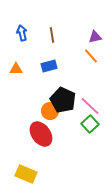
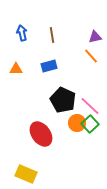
orange circle: moved 27 px right, 12 px down
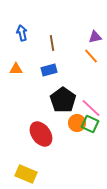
brown line: moved 8 px down
blue rectangle: moved 4 px down
black pentagon: rotated 10 degrees clockwise
pink line: moved 1 px right, 2 px down
green square: rotated 24 degrees counterclockwise
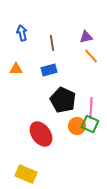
purple triangle: moved 9 px left
black pentagon: rotated 10 degrees counterclockwise
pink line: rotated 50 degrees clockwise
orange circle: moved 3 px down
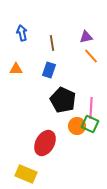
blue rectangle: rotated 56 degrees counterclockwise
red ellipse: moved 4 px right, 9 px down; rotated 65 degrees clockwise
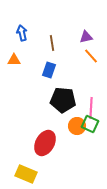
orange triangle: moved 2 px left, 9 px up
black pentagon: rotated 20 degrees counterclockwise
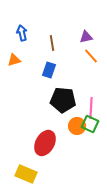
orange triangle: rotated 16 degrees counterclockwise
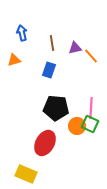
purple triangle: moved 11 px left, 11 px down
black pentagon: moved 7 px left, 8 px down
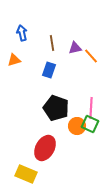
black pentagon: rotated 15 degrees clockwise
red ellipse: moved 5 px down
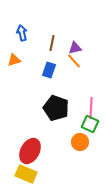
brown line: rotated 21 degrees clockwise
orange line: moved 17 px left, 5 px down
orange circle: moved 3 px right, 16 px down
red ellipse: moved 15 px left, 3 px down
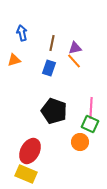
blue rectangle: moved 2 px up
black pentagon: moved 2 px left, 3 px down
